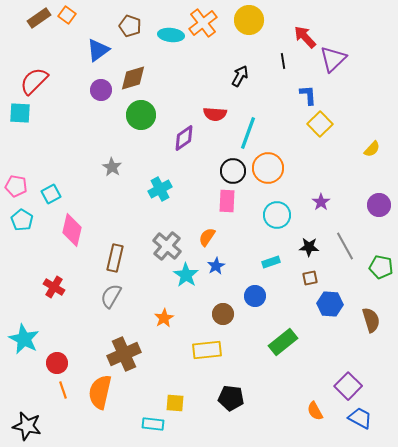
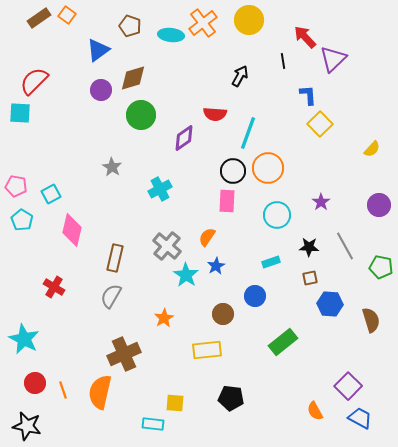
red circle at (57, 363): moved 22 px left, 20 px down
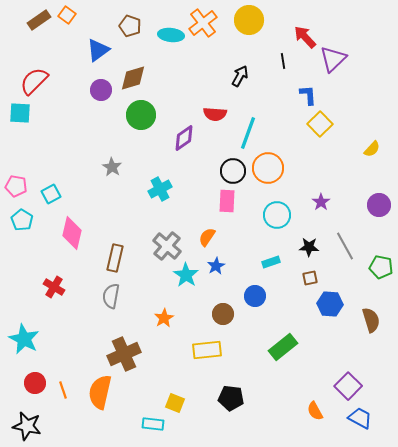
brown rectangle at (39, 18): moved 2 px down
pink diamond at (72, 230): moved 3 px down
gray semicircle at (111, 296): rotated 20 degrees counterclockwise
green rectangle at (283, 342): moved 5 px down
yellow square at (175, 403): rotated 18 degrees clockwise
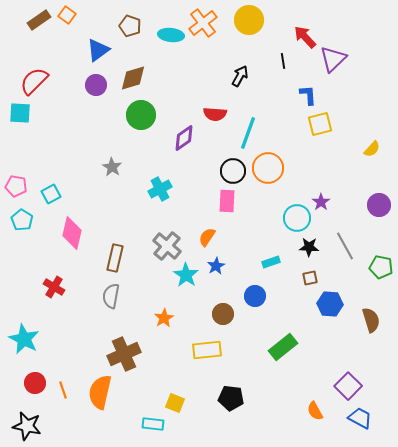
purple circle at (101, 90): moved 5 px left, 5 px up
yellow square at (320, 124): rotated 30 degrees clockwise
cyan circle at (277, 215): moved 20 px right, 3 px down
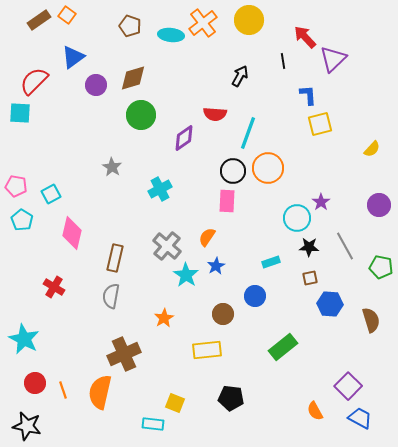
blue triangle at (98, 50): moved 25 px left, 7 px down
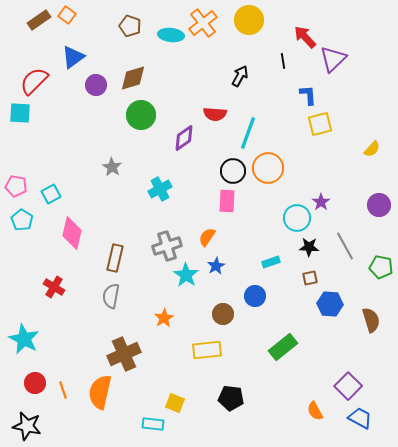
gray cross at (167, 246): rotated 32 degrees clockwise
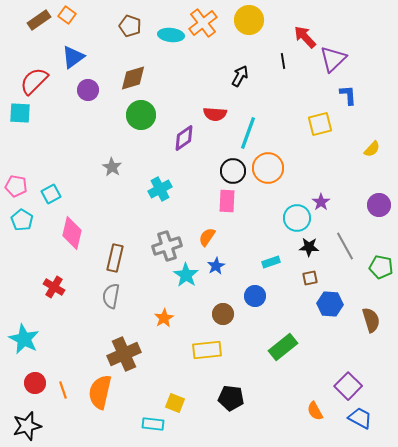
purple circle at (96, 85): moved 8 px left, 5 px down
blue L-shape at (308, 95): moved 40 px right
black star at (27, 426): rotated 28 degrees counterclockwise
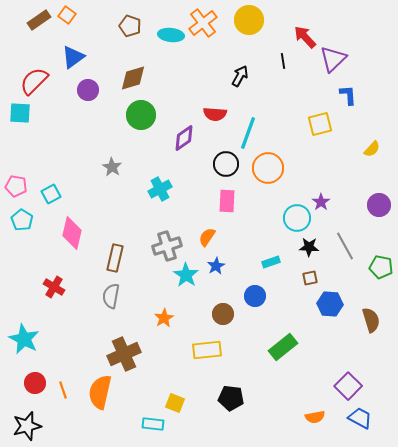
black circle at (233, 171): moved 7 px left, 7 px up
orange semicircle at (315, 411): moved 6 px down; rotated 72 degrees counterclockwise
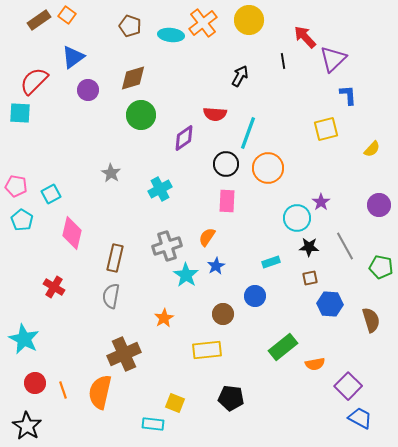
yellow square at (320, 124): moved 6 px right, 5 px down
gray star at (112, 167): moved 1 px left, 6 px down
orange semicircle at (315, 417): moved 53 px up
black star at (27, 426): rotated 24 degrees counterclockwise
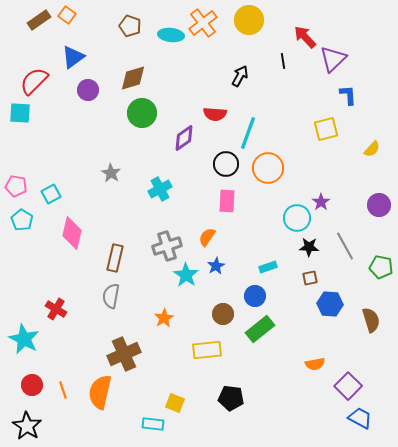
green circle at (141, 115): moved 1 px right, 2 px up
cyan rectangle at (271, 262): moved 3 px left, 5 px down
red cross at (54, 287): moved 2 px right, 22 px down
green rectangle at (283, 347): moved 23 px left, 18 px up
red circle at (35, 383): moved 3 px left, 2 px down
